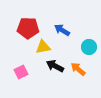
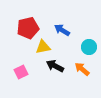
red pentagon: rotated 15 degrees counterclockwise
orange arrow: moved 4 px right
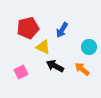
blue arrow: rotated 91 degrees counterclockwise
yellow triangle: rotated 35 degrees clockwise
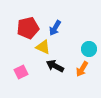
blue arrow: moved 7 px left, 2 px up
cyan circle: moved 2 px down
orange arrow: rotated 98 degrees counterclockwise
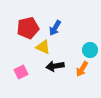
cyan circle: moved 1 px right, 1 px down
black arrow: rotated 36 degrees counterclockwise
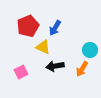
red pentagon: moved 2 px up; rotated 10 degrees counterclockwise
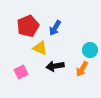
yellow triangle: moved 3 px left, 1 px down
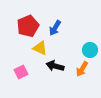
black arrow: rotated 24 degrees clockwise
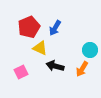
red pentagon: moved 1 px right, 1 px down
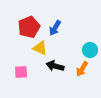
pink square: rotated 24 degrees clockwise
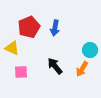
blue arrow: rotated 21 degrees counterclockwise
yellow triangle: moved 28 px left
black arrow: rotated 36 degrees clockwise
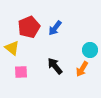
blue arrow: rotated 28 degrees clockwise
yellow triangle: rotated 14 degrees clockwise
